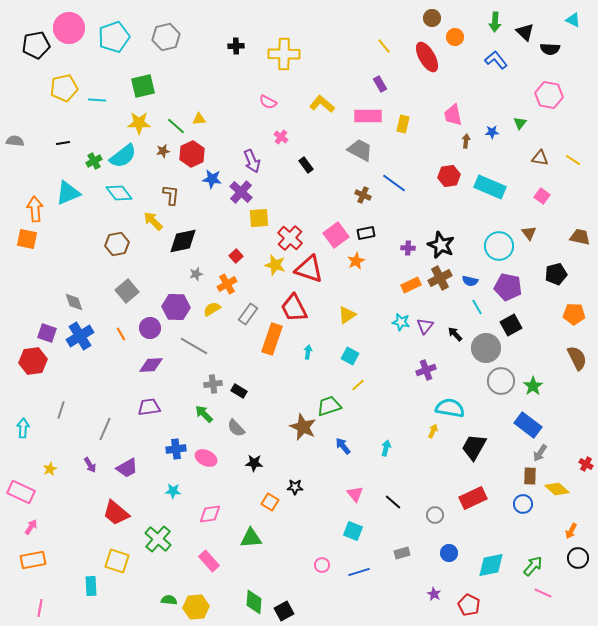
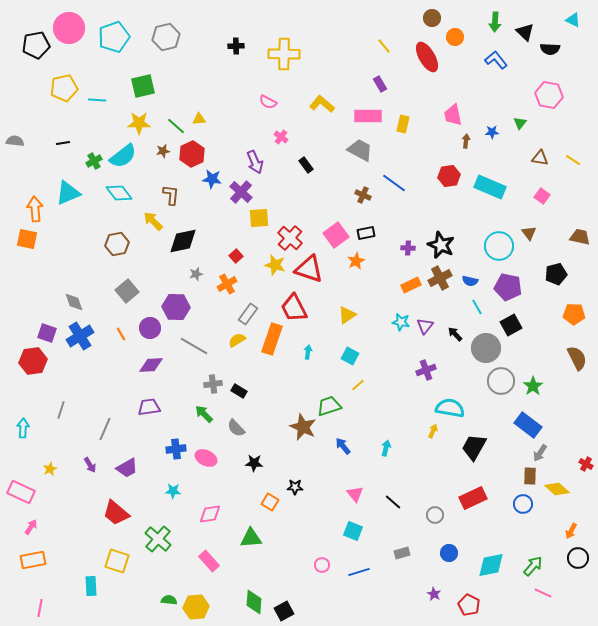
purple arrow at (252, 161): moved 3 px right, 1 px down
yellow semicircle at (212, 309): moved 25 px right, 31 px down
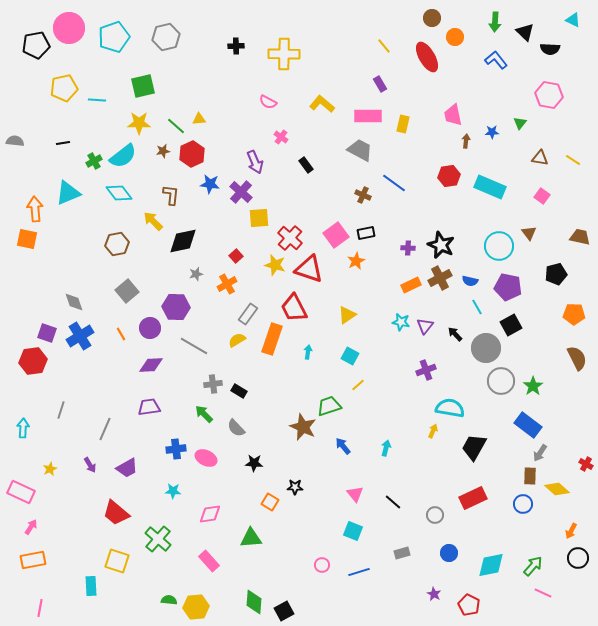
blue star at (212, 179): moved 2 px left, 5 px down
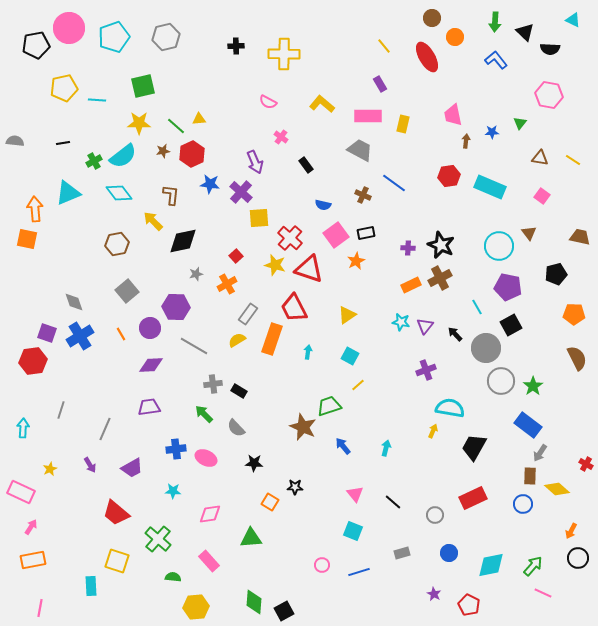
blue semicircle at (470, 281): moved 147 px left, 76 px up
purple trapezoid at (127, 468): moved 5 px right
green semicircle at (169, 600): moved 4 px right, 23 px up
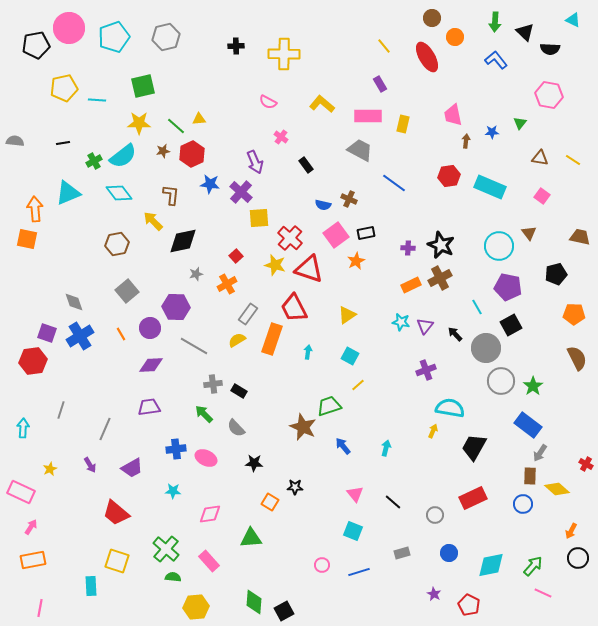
brown cross at (363, 195): moved 14 px left, 4 px down
green cross at (158, 539): moved 8 px right, 10 px down
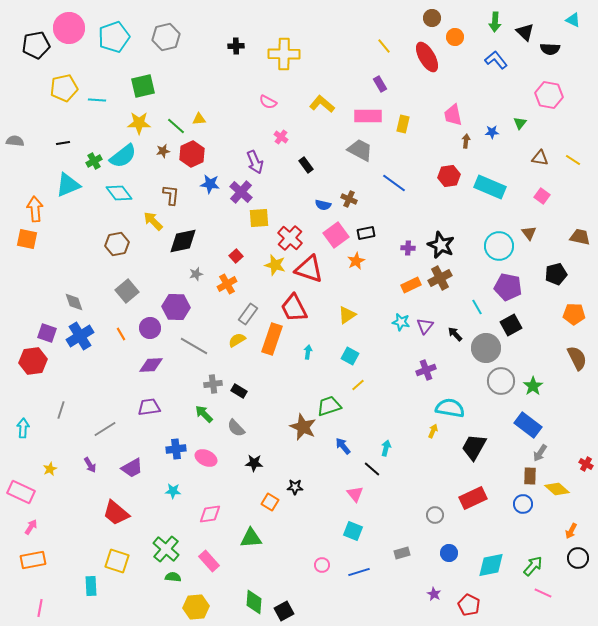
cyan triangle at (68, 193): moved 8 px up
gray line at (105, 429): rotated 35 degrees clockwise
black line at (393, 502): moved 21 px left, 33 px up
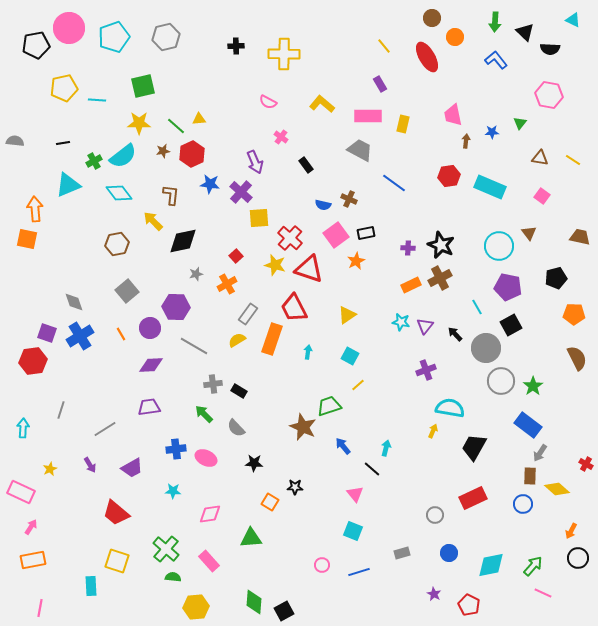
black pentagon at (556, 274): moved 4 px down
